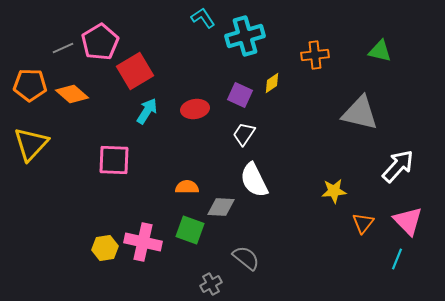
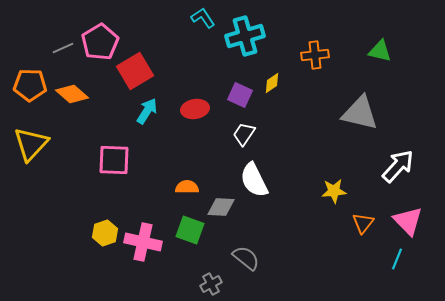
yellow hexagon: moved 15 px up; rotated 10 degrees counterclockwise
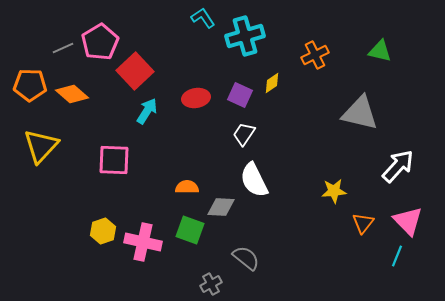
orange cross: rotated 20 degrees counterclockwise
red square: rotated 12 degrees counterclockwise
red ellipse: moved 1 px right, 11 px up
yellow triangle: moved 10 px right, 2 px down
yellow hexagon: moved 2 px left, 2 px up
cyan line: moved 3 px up
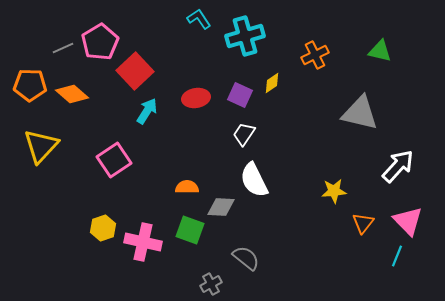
cyan L-shape: moved 4 px left, 1 px down
pink square: rotated 36 degrees counterclockwise
yellow hexagon: moved 3 px up
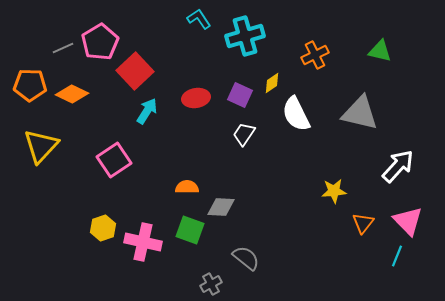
orange diamond: rotated 16 degrees counterclockwise
white semicircle: moved 42 px right, 66 px up
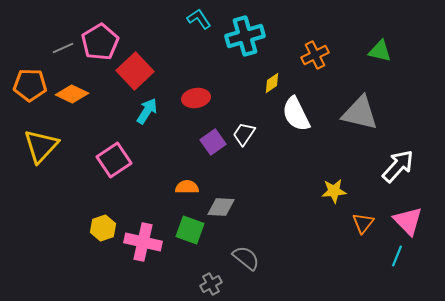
purple square: moved 27 px left, 47 px down; rotated 30 degrees clockwise
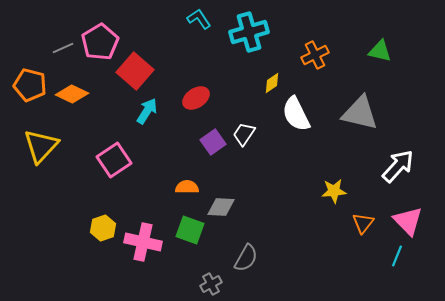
cyan cross: moved 4 px right, 4 px up
red square: rotated 6 degrees counterclockwise
orange pentagon: rotated 12 degrees clockwise
red ellipse: rotated 24 degrees counterclockwise
gray semicircle: rotated 80 degrees clockwise
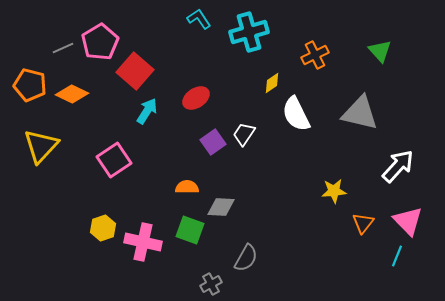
green triangle: rotated 35 degrees clockwise
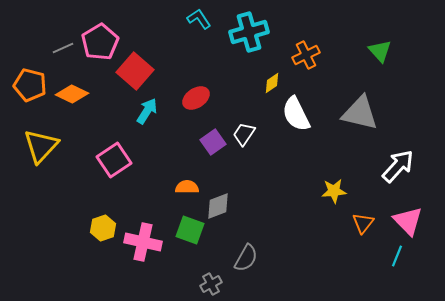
orange cross: moved 9 px left
gray diamond: moved 3 px left, 1 px up; rotated 24 degrees counterclockwise
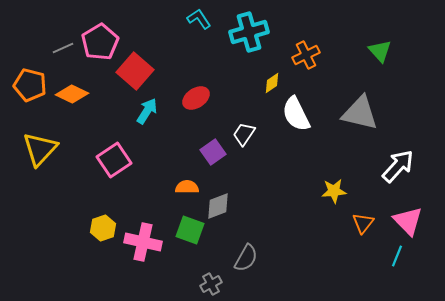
purple square: moved 10 px down
yellow triangle: moved 1 px left, 3 px down
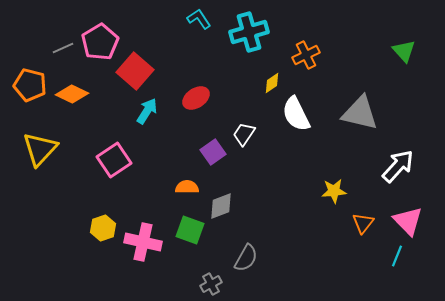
green triangle: moved 24 px right
gray diamond: moved 3 px right
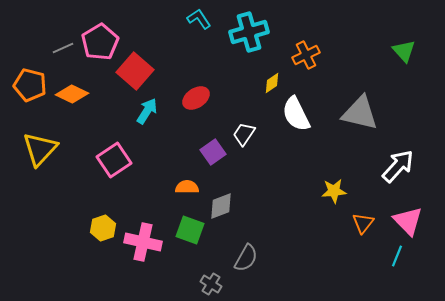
gray cross: rotated 30 degrees counterclockwise
